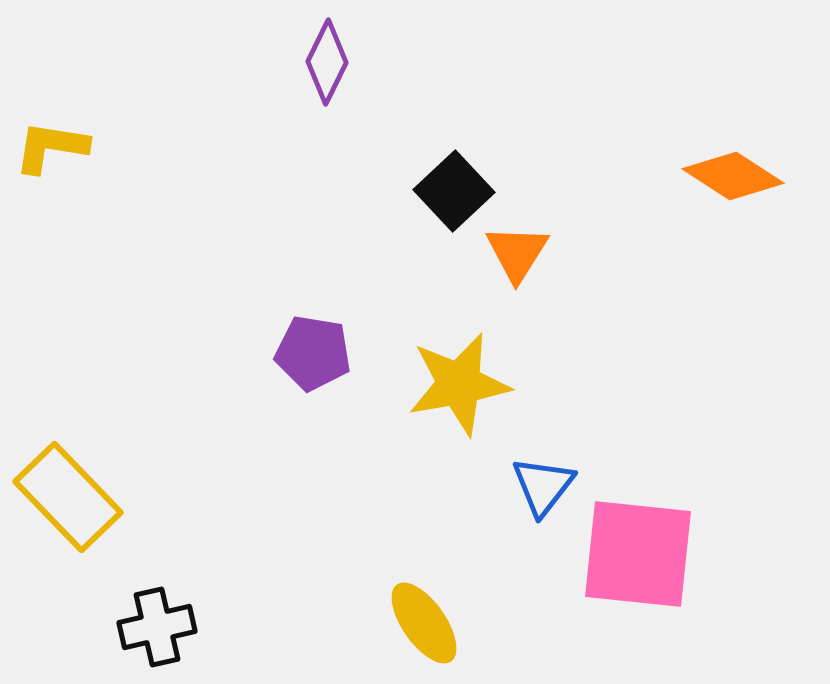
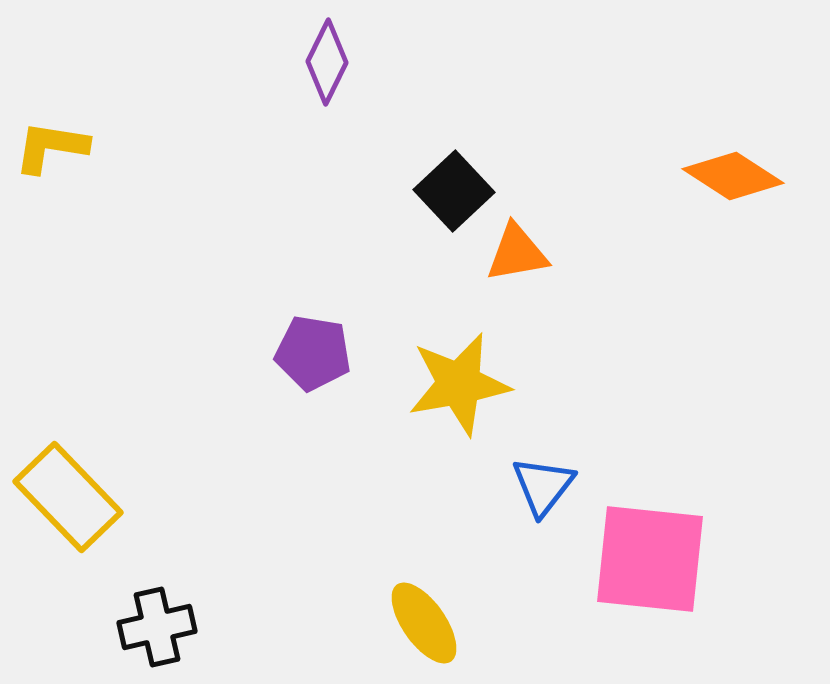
orange triangle: rotated 48 degrees clockwise
pink square: moved 12 px right, 5 px down
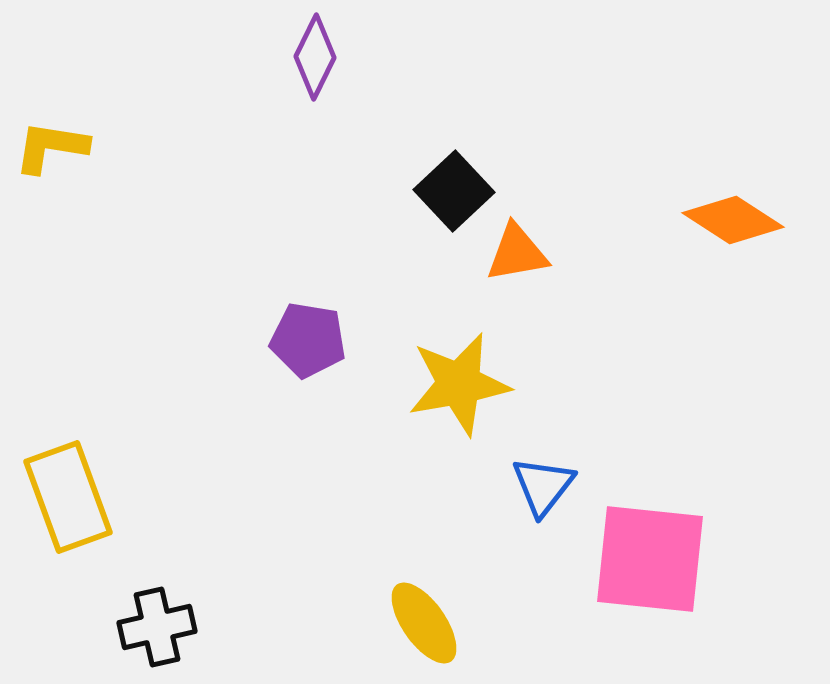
purple diamond: moved 12 px left, 5 px up
orange diamond: moved 44 px down
purple pentagon: moved 5 px left, 13 px up
yellow rectangle: rotated 24 degrees clockwise
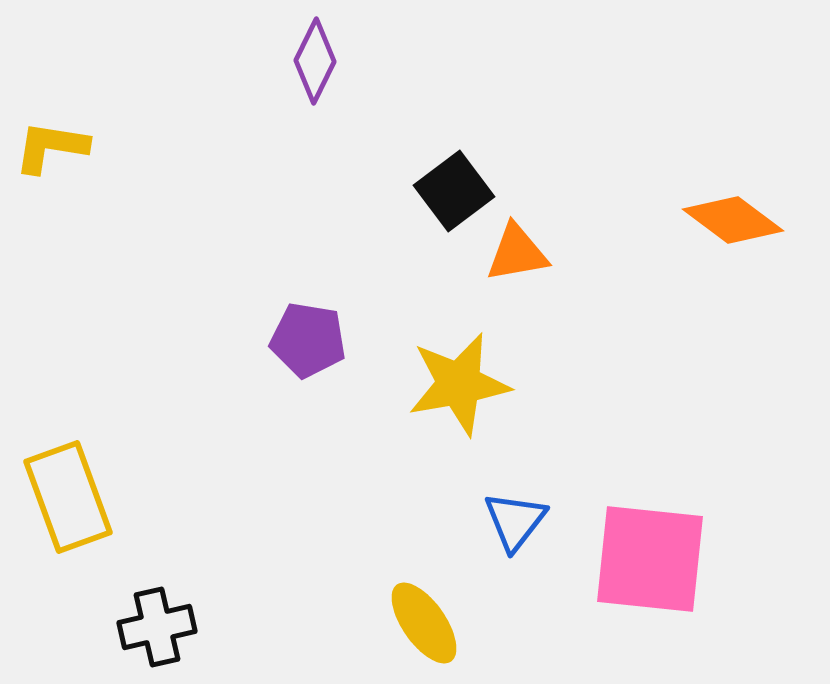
purple diamond: moved 4 px down
black square: rotated 6 degrees clockwise
orange diamond: rotated 4 degrees clockwise
blue triangle: moved 28 px left, 35 px down
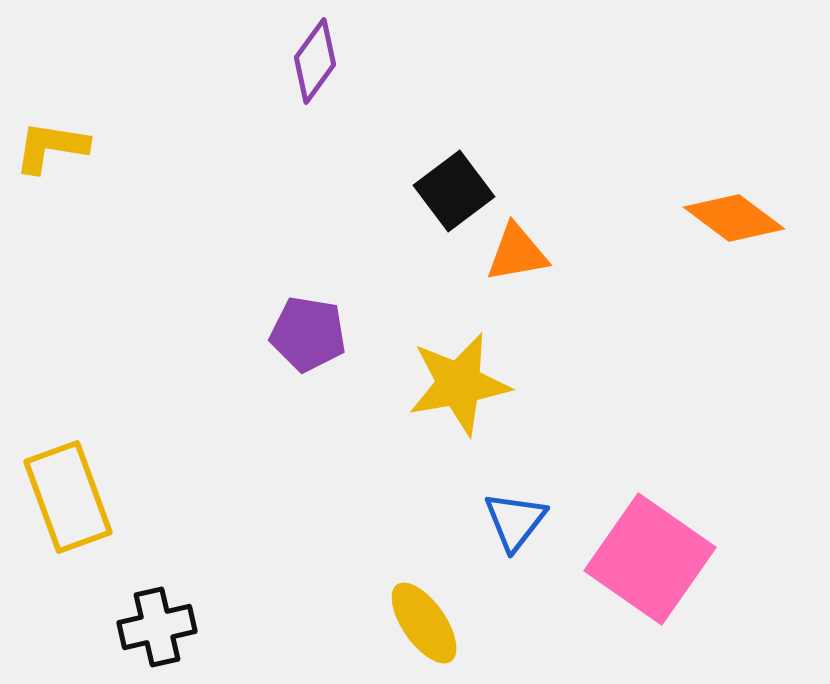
purple diamond: rotated 10 degrees clockwise
orange diamond: moved 1 px right, 2 px up
purple pentagon: moved 6 px up
pink square: rotated 29 degrees clockwise
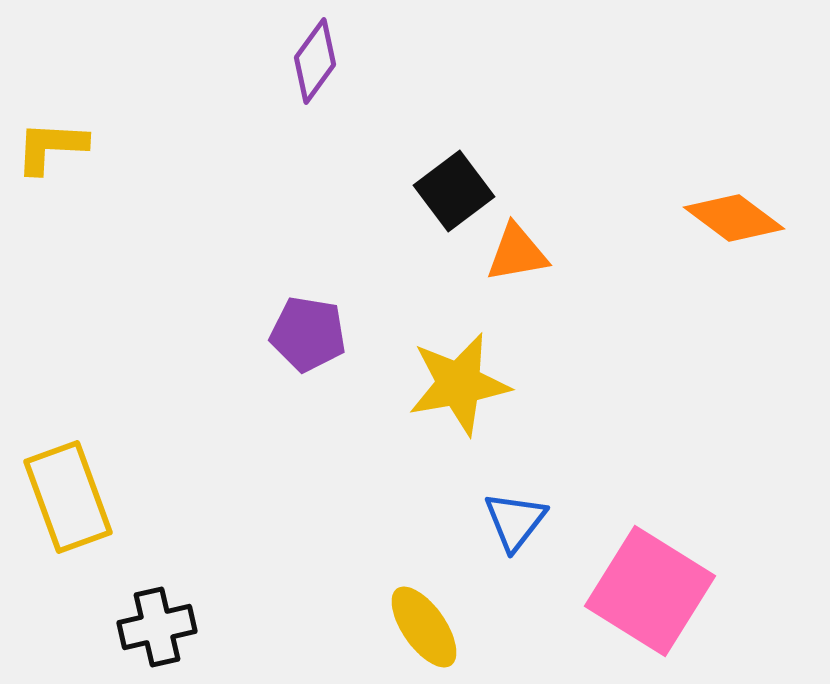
yellow L-shape: rotated 6 degrees counterclockwise
pink square: moved 32 px down; rotated 3 degrees counterclockwise
yellow ellipse: moved 4 px down
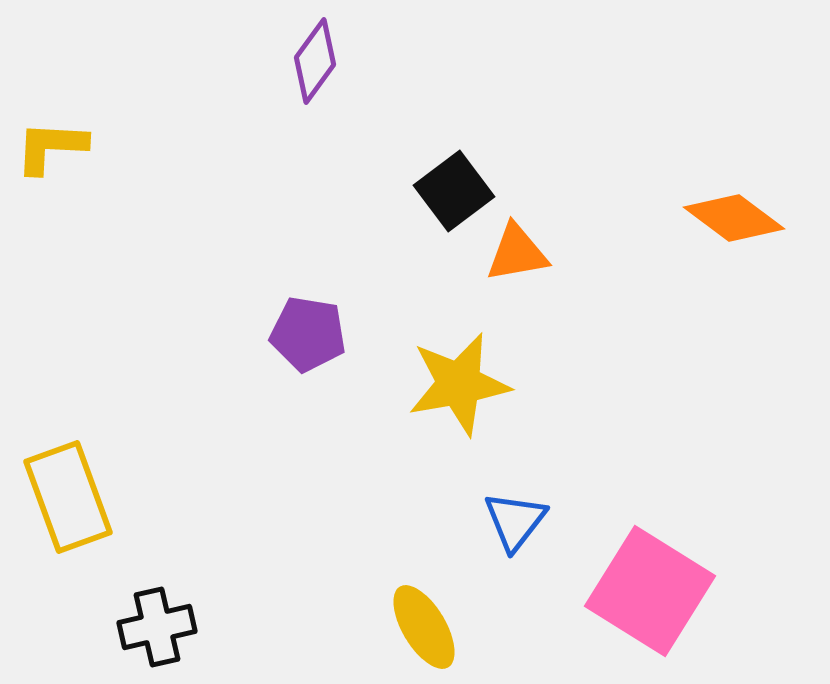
yellow ellipse: rotated 4 degrees clockwise
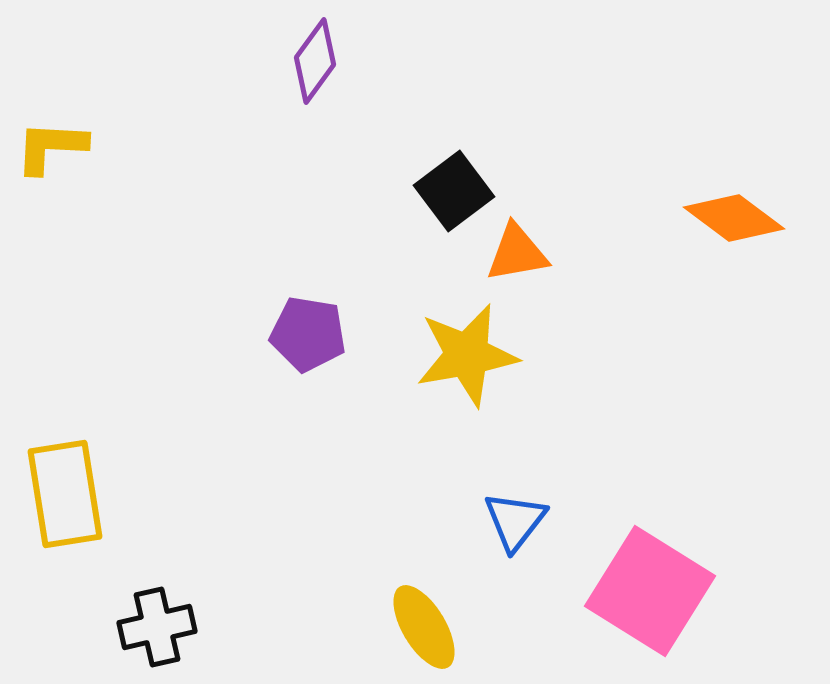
yellow star: moved 8 px right, 29 px up
yellow rectangle: moved 3 px left, 3 px up; rotated 11 degrees clockwise
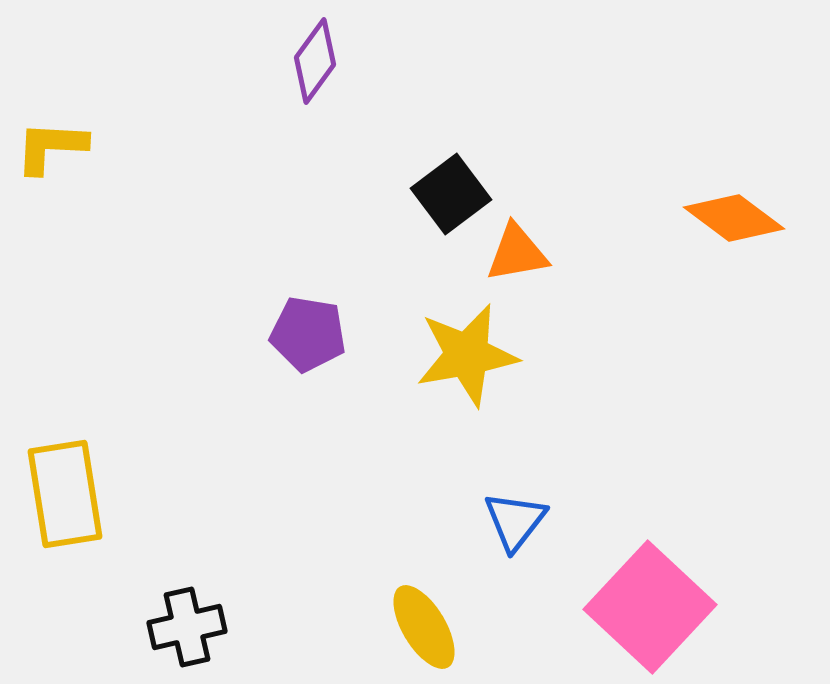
black square: moved 3 px left, 3 px down
pink square: moved 16 px down; rotated 11 degrees clockwise
black cross: moved 30 px right
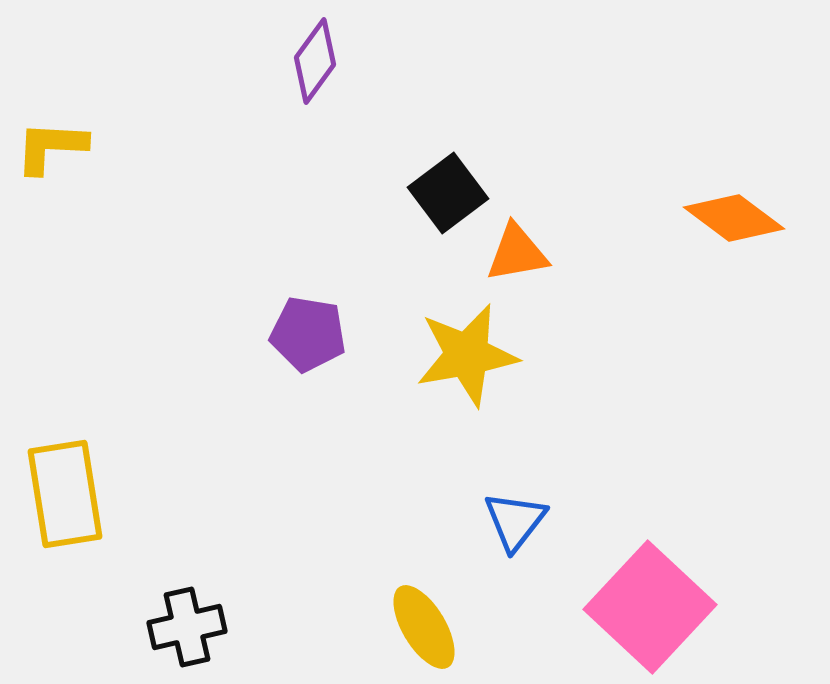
black square: moved 3 px left, 1 px up
